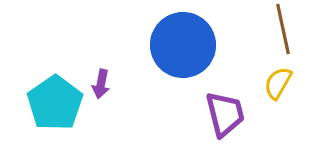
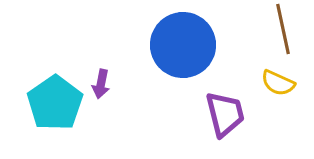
yellow semicircle: rotated 96 degrees counterclockwise
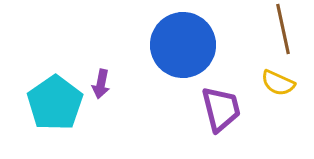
purple trapezoid: moved 4 px left, 5 px up
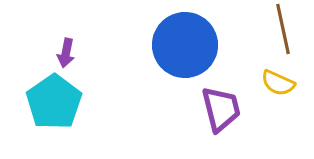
blue circle: moved 2 px right
purple arrow: moved 35 px left, 31 px up
cyan pentagon: moved 1 px left, 1 px up
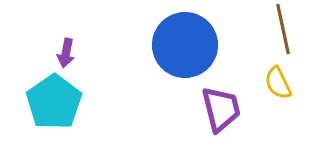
yellow semicircle: rotated 40 degrees clockwise
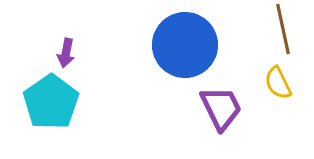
cyan pentagon: moved 3 px left
purple trapezoid: moved 1 px up; rotated 12 degrees counterclockwise
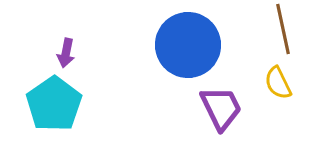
blue circle: moved 3 px right
cyan pentagon: moved 3 px right, 2 px down
